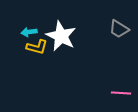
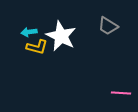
gray trapezoid: moved 11 px left, 3 px up
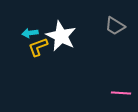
gray trapezoid: moved 7 px right
cyan arrow: moved 1 px right, 1 px down
yellow L-shape: moved 1 px right; rotated 145 degrees clockwise
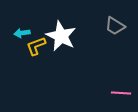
cyan arrow: moved 8 px left
yellow L-shape: moved 2 px left, 1 px up
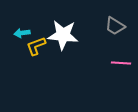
white star: moved 2 px right, 1 px up; rotated 20 degrees counterclockwise
pink line: moved 30 px up
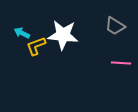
cyan arrow: rotated 35 degrees clockwise
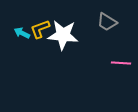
gray trapezoid: moved 8 px left, 4 px up
yellow L-shape: moved 4 px right, 17 px up
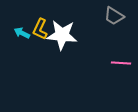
gray trapezoid: moved 7 px right, 6 px up
yellow L-shape: rotated 45 degrees counterclockwise
white star: moved 1 px left
